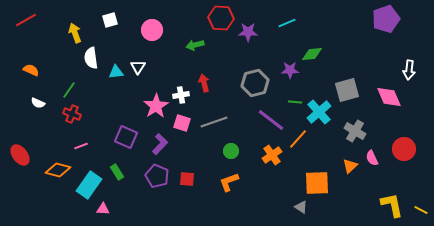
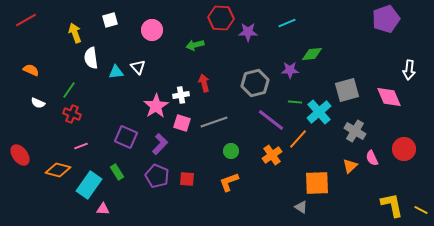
white triangle at (138, 67): rotated 14 degrees counterclockwise
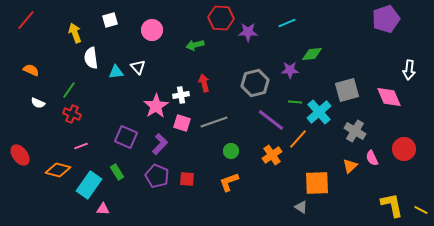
red line at (26, 20): rotated 20 degrees counterclockwise
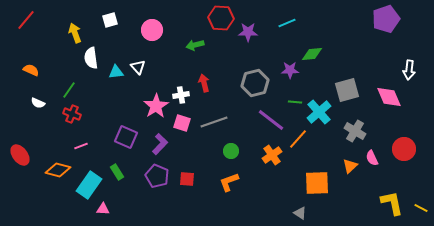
yellow L-shape at (392, 205): moved 2 px up
gray triangle at (301, 207): moved 1 px left, 6 px down
yellow line at (421, 210): moved 2 px up
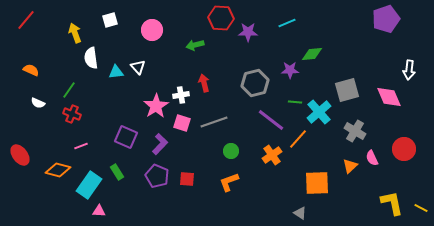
pink triangle at (103, 209): moved 4 px left, 2 px down
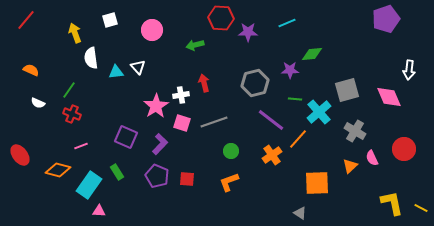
green line at (295, 102): moved 3 px up
